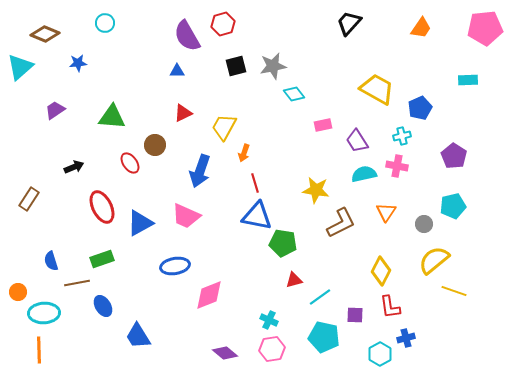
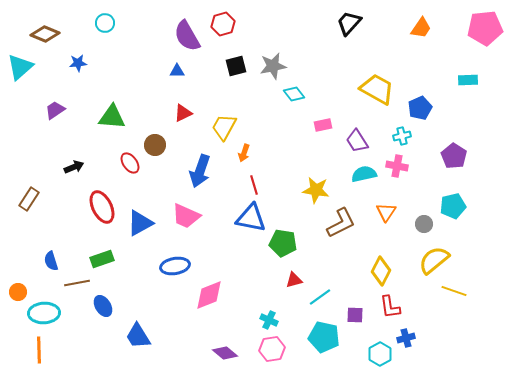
red line at (255, 183): moved 1 px left, 2 px down
blue triangle at (257, 216): moved 6 px left, 2 px down
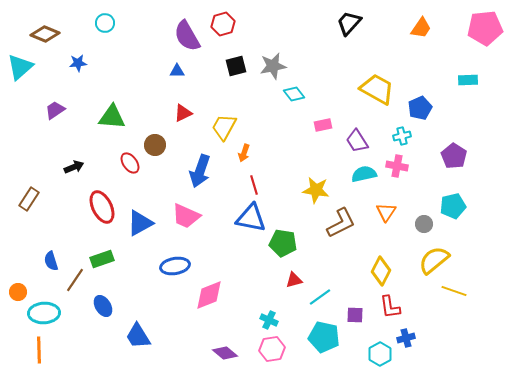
brown line at (77, 283): moved 2 px left, 3 px up; rotated 45 degrees counterclockwise
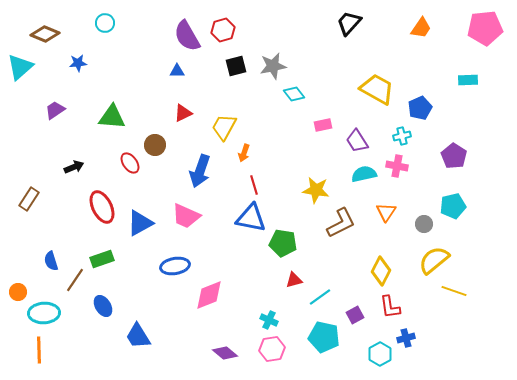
red hexagon at (223, 24): moved 6 px down
purple square at (355, 315): rotated 30 degrees counterclockwise
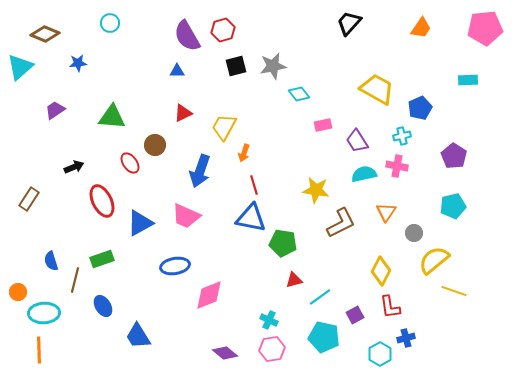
cyan circle at (105, 23): moved 5 px right
cyan diamond at (294, 94): moved 5 px right
red ellipse at (102, 207): moved 6 px up
gray circle at (424, 224): moved 10 px left, 9 px down
brown line at (75, 280): rotated 20 degrees counterclockwise
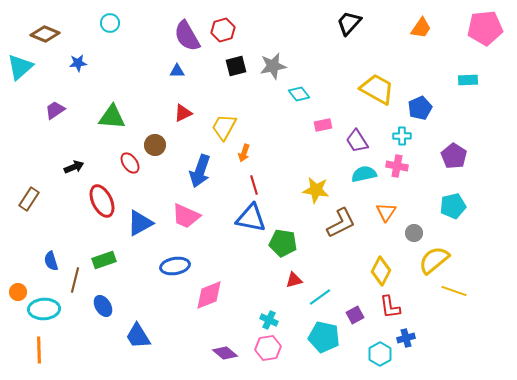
cyan cross at (402, 136): rotated 12 degrees clockwise
green rectangle at (102, 259): moved 2 px right, 1 px down
cyan ellipse at (44, 313): moved 4 px up
pink hexagon at (272, 349): moved 4 px left, 1 px up
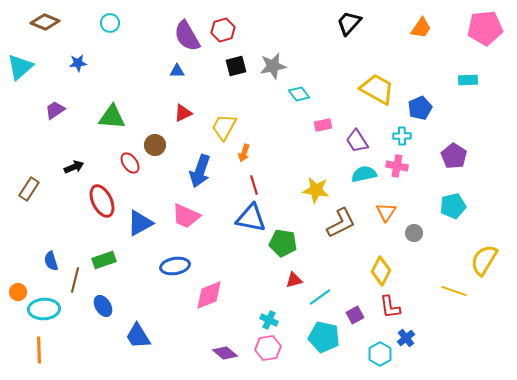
brown diamond at (45, 34): moved 12 px up
brown rectangle at (29, 199): moved 10 px up
yellow semicircle at (434, 260): moved 50 px right; rotated 20 degrees counterclockwise
blue cross at (406, 338): rotated 24 degrees counterclockwise
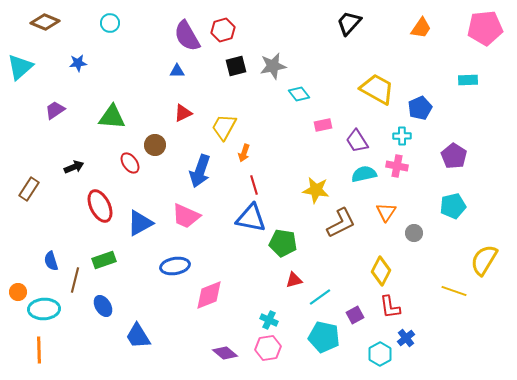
red ellipse at (102, 201): moved 2 px left, 5 px down
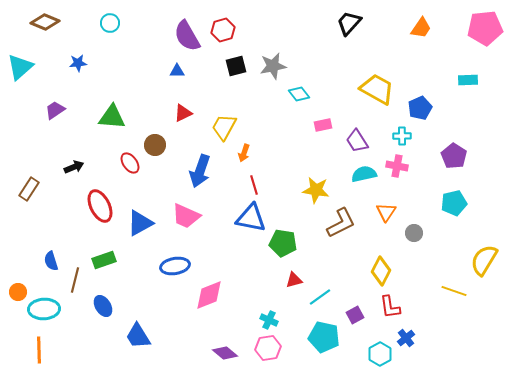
cyan pentagon at (453, 206): moved 1 px right, 3 px up
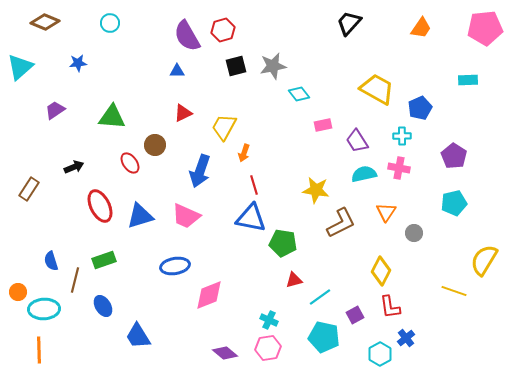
pink cross at (397, 166): moved 2 px right, 2 px down
blue triangle at (140, 223): moved 7 px up; rotated 12 degrees clockwise
